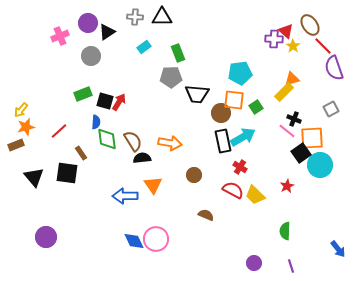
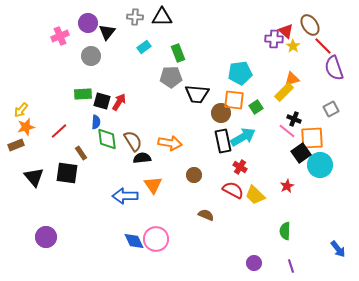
black triangle at (107, 32): rotated 18 degrees counterclockwise
green rectangle at (83, 94): rotated 18 degrees clockwise
black square at (105, 101): moved 3 px left
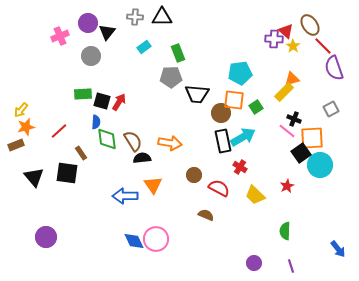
red semicircle at (233, 190): moved 14 px left, 2 px up
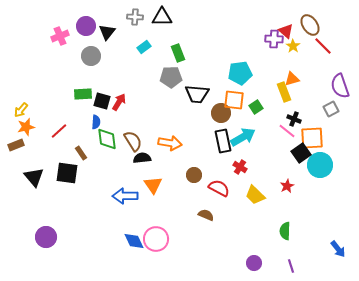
purple circle at (88, 23): moved 2 px left, 3 px down
purple semicircle at (334, 68): moved 6 px right, 18 px down
yellow rectangle at (284, 92): rotated 66 degrees counterclockwise
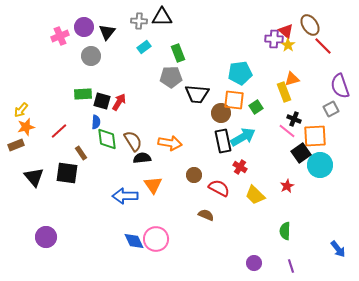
gray cross at (135, 17): moved 4 px right, 4 px down
purple circle at (86, 26): moved 2 px left, 1 px down
yellow star at (293, 46): moved 5 px left, 1 px up
orange square at (312, 138): moved 3 px right, 2 px up
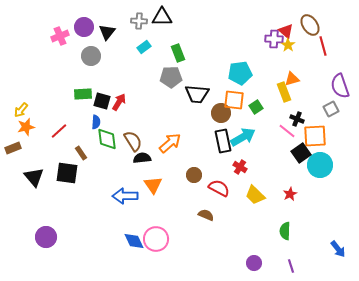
red line at (323, 46): rotated 30 degrees clockwise
black cross at (294, 119): moved 3 px right
orange arrow at (170, 143): rotated 50 degrees counterclockwise
brown rectangle at (16, 145): moved 3 px left, 3 px down
red star at (287, 186): moved 3 px right, 8 px down
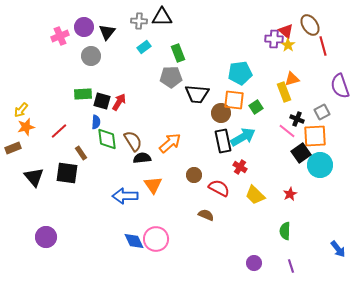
gray square at (331, 109): moved 9 px left, 3 px down
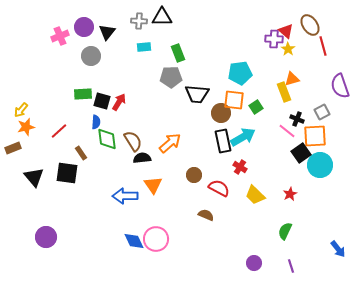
yellow star at (288, 45): moved 4 px down
cyan rectangle at (144, 47): rotated 32 degrees clockwise
green semicircle at (285, 231): rotated 24 degrees clockwise
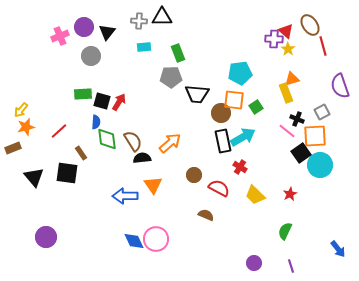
yellow rectangle at (284, 92): moved 2 px right, 1 px down
